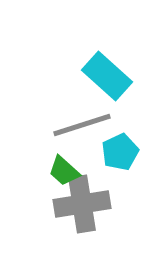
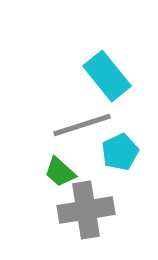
cyan rectangle: rotated 9 degrees clockwise
green trapezoid: moved 4 px left, 1 px down
gray cross: moved 4 px right, 6 px down
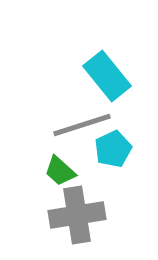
cyan pentagon: moved 7 px left, 3 px up
green trapezoid: moved 1 px up
gray cross: moved 9 px left, 5 px down
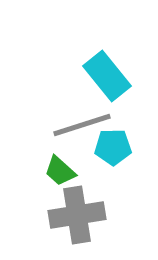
cyan pentagon: moved 2 px up; rotated 24 degrees clockwise
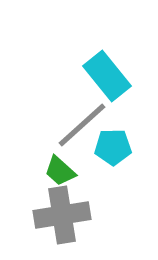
gray line: rotated 24 degrees counterclockwise
gray cross: moved 15 px left
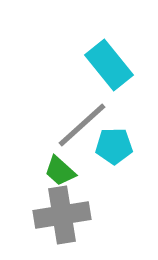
cyan rectangle: moved 2 px right, 11 px up
cyan pentagon: moved 1 px right, 1 px up
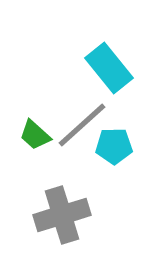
cyan rectangle: moved 3 px down
green trapezoid: moved 25 px left, 36 px up
gray cross: rotated 8 degrees counterclockwise
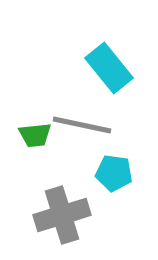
gray line: rotated 54 degrees clockwise
green trapezoid: rotated 48 degrees counterclockwise
cyan pentagon: moved 27 px down; rotated 9 degrees clockwise
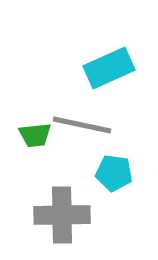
cyan rectangle: rotated 75 degrees counterclockwise
gray cross: rotated 16 degrees clockwise
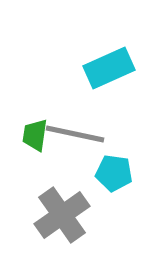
gray line: moved 7 px left, 9 px down
green trapezoid: rotated 104 degrees clockwise
gray cross: rotated 34 degrees counterclockwise
